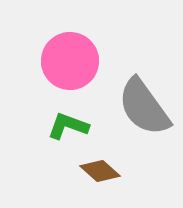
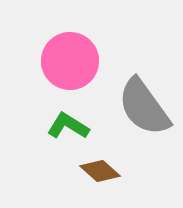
green L-shape: rotated 12 degrees clockwise
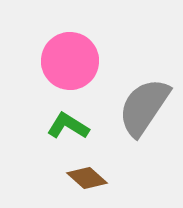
gray semicircle: rotated 70 degrees clockwise
brown diamond: moved 13 px left, 7 px down
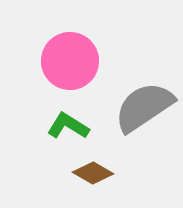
gray semicircle: rotated 22 degrees clockwise
brown diamond: moved 6 px right, 5 px up; rotated 12 degrees counterclockwise
